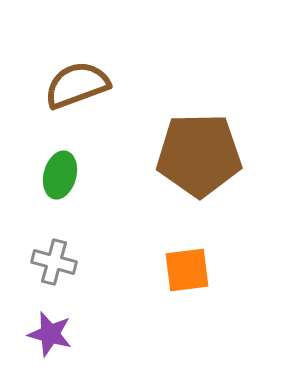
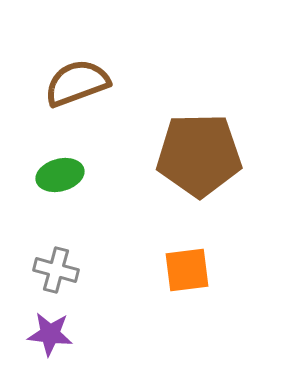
brown semicircle: moved 2 px up
green ellipse: rotated 60 degrees clockwise
gray cross: moved 2 px right, 8 px down
purple star: rotated 9 degrees counterclockwise
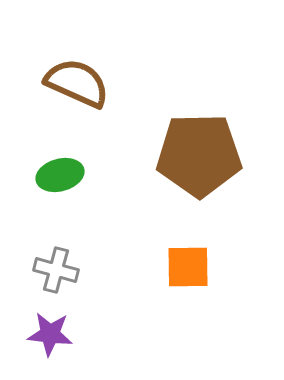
brown semicircle: rotated 44 degrees clockwise
orange square: moved 1 px right, 3 px up; rotated 6 degrees clockwise
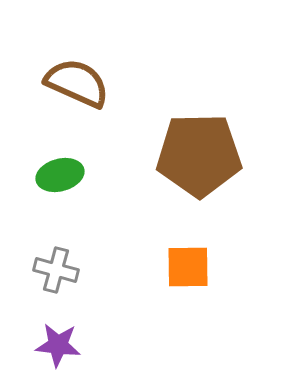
purple star: moved 8 px right, 11 px down
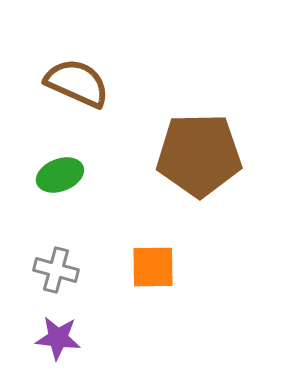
green ellipse: rotated 6 degrees counterclockwise
orange square: moved 35 px left
purple star: moved 7 px up
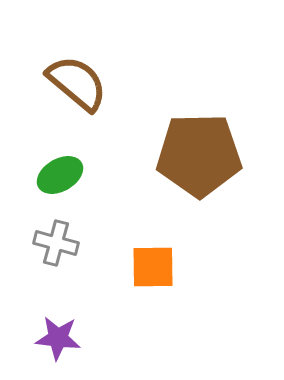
brown semicircle: rotated 16 degrees clockwise
green ellipse: rotated 9 degrees counterclockwise
gray cross: moved 27 px up
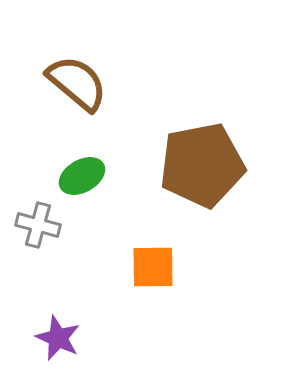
brown pentagon: moved 3 px right, 10 px down; rotated 10 degrees counterclockwise
green ellipse: moved 22 px right, 1 px down
gray cross: moved 18 px left, 18 px up
purple star: rotated 18 degrees clockwise
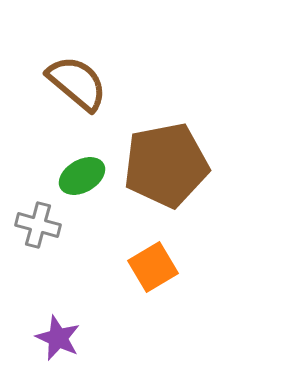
brown pentagon: moved 36 px left
orange square: rotated 30 degrees counterclockwise
